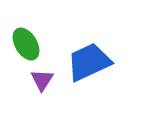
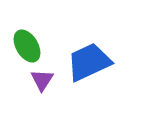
green ellipse: moved 1 px right, 2 px down
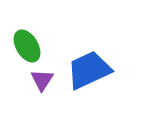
blue trapezoid: moved 8 px down
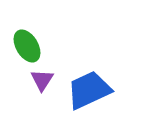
blue trapezoid: moved 20 px down
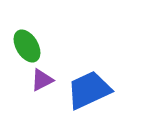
purple triangle: rotated 30 degrees clockwise
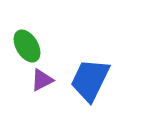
blue trapezoid: moved 1 px right, 10 px up; rotated 39 degrees counterclockwise
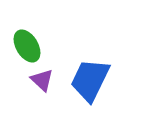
purple triangle: rotated 50 degrees counterclockwise
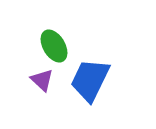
green ellipse: moved 27 px right
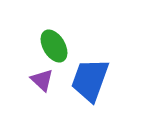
blue trapezoid: rotated 6 degrees counterclockwise
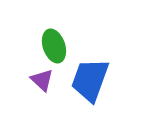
green ellipse: rotated 12 degrees clockwise
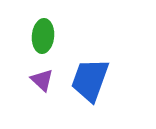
green ellipse: moved 11 px left, 10 px up; rotated 24 degrees clockwise
